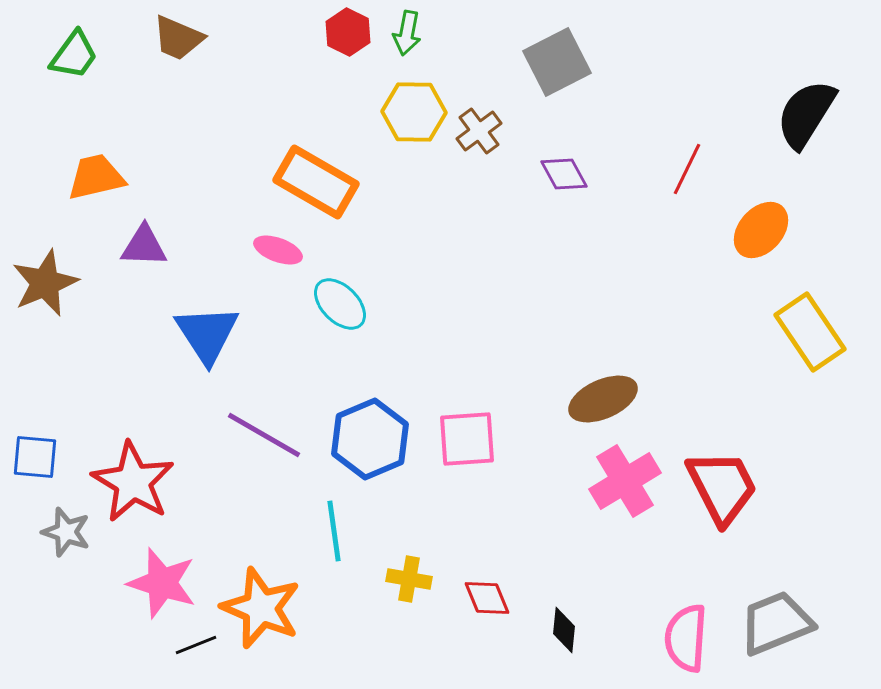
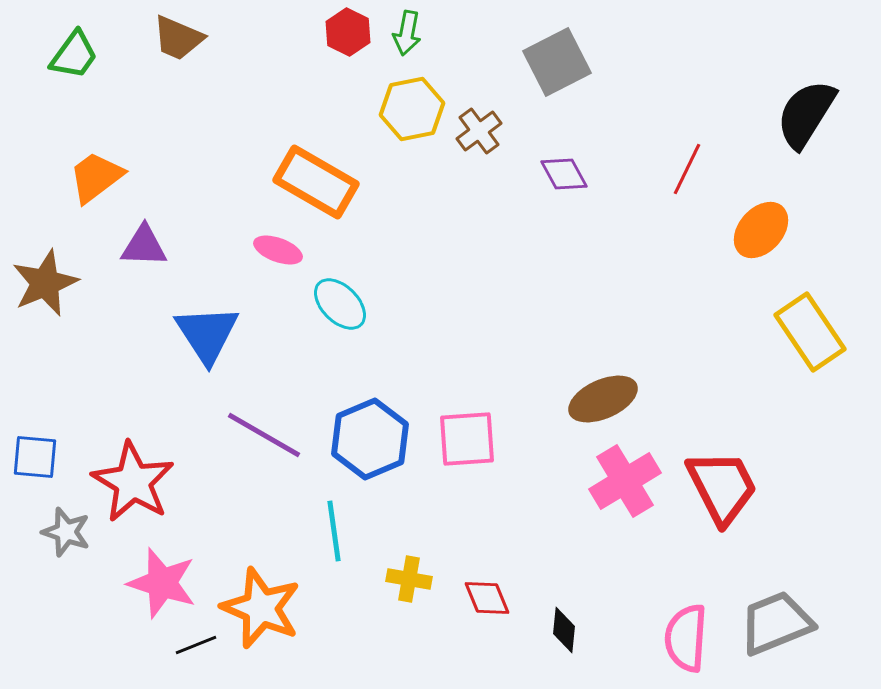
yellow hexagon: moved 2 px left, 3 px up; rotated 12 degrees counterclockwise
orange trapezoid: rotated 24 degrees counterclockwise
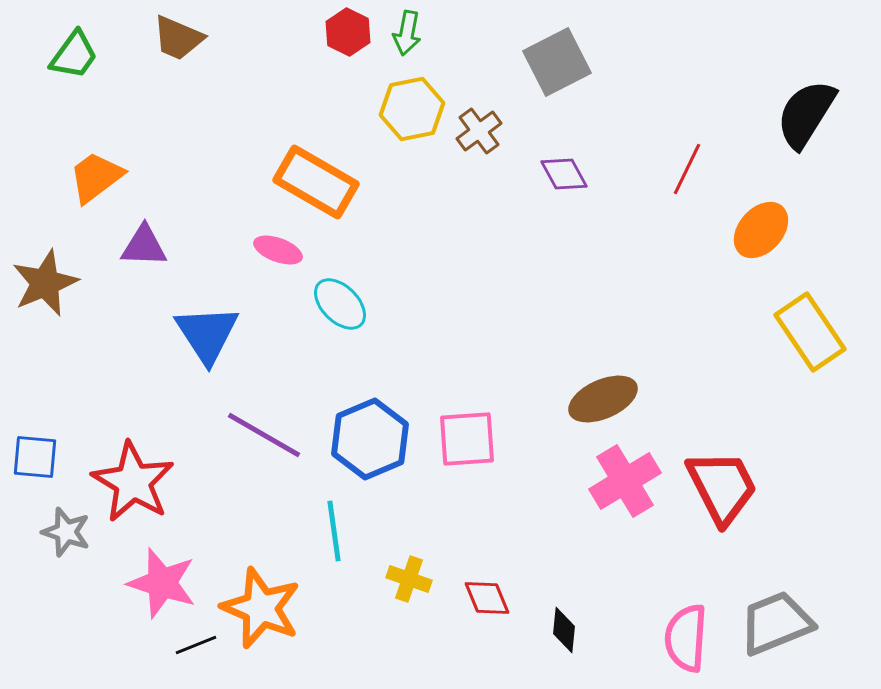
yellow cross: rotated 9 degrees clockwise
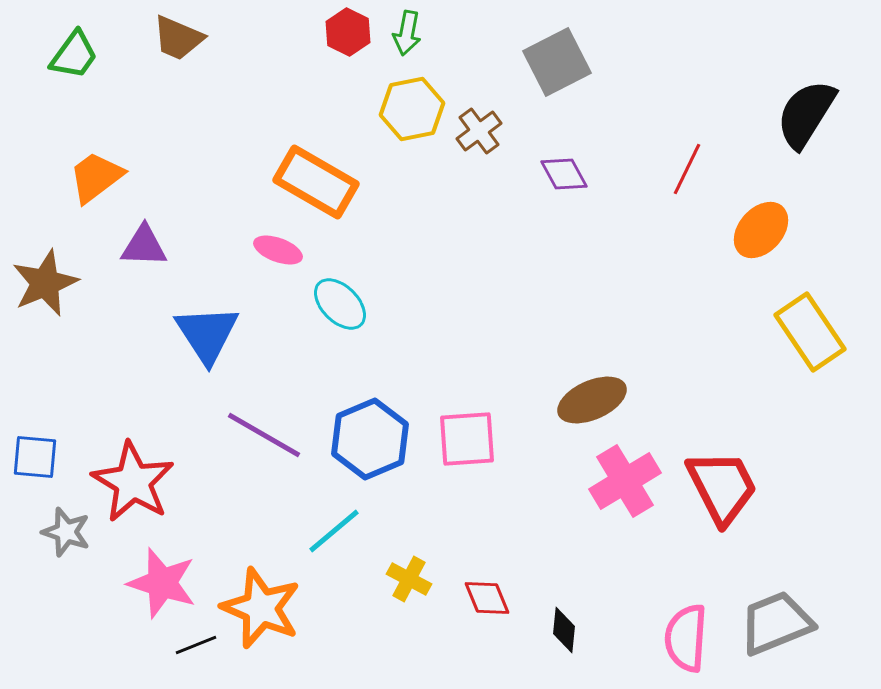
brown ellipse: moved 11 px left, 1 px down
cyan line: rotated 58 degrees clockwise
yellow cross: rotated 9 degrees clockwise
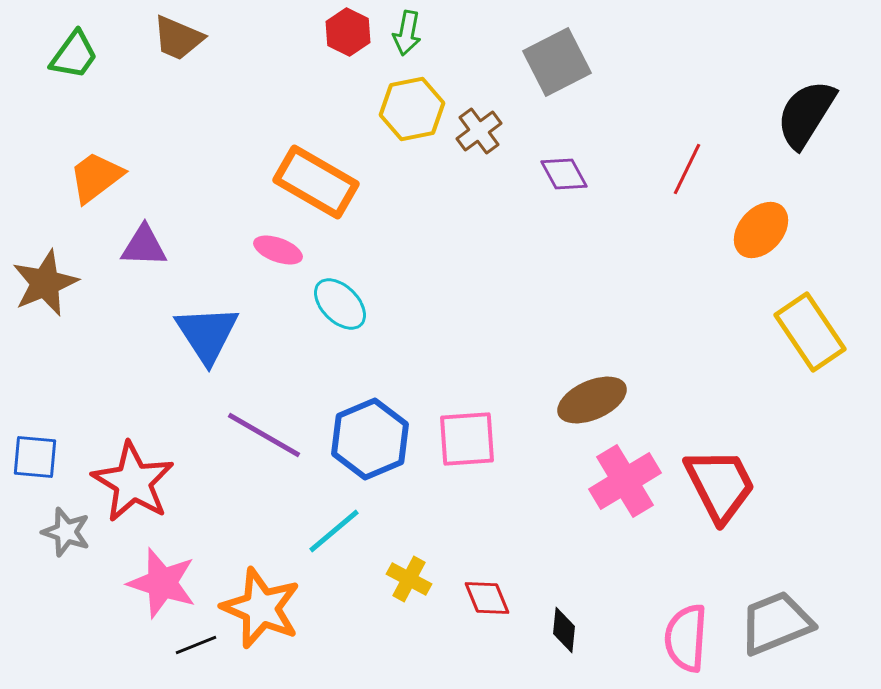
red trapezoid: moved 2 px left, 2 px up
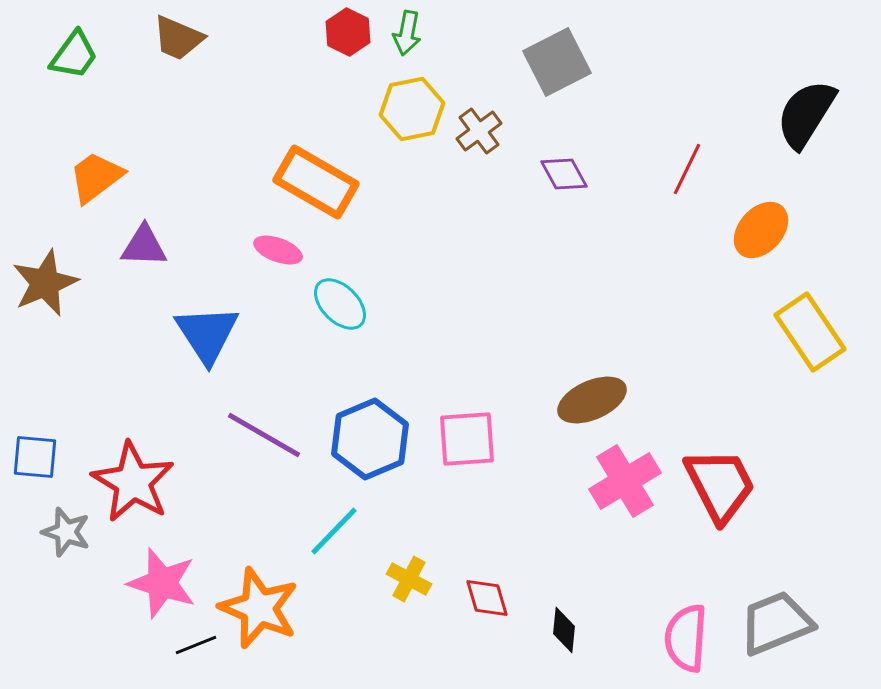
cyan line: rotated 6 degrees counterclockwise
red diamond: rotated 6 degrees clockwise
orange star: moved 2 px left
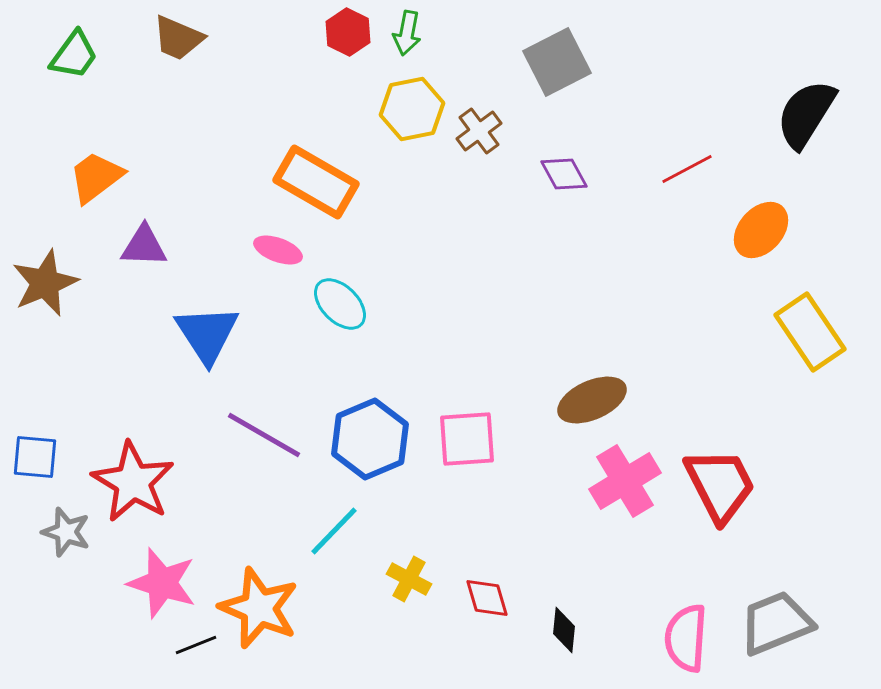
red line: rotated 36 degrees clockwise
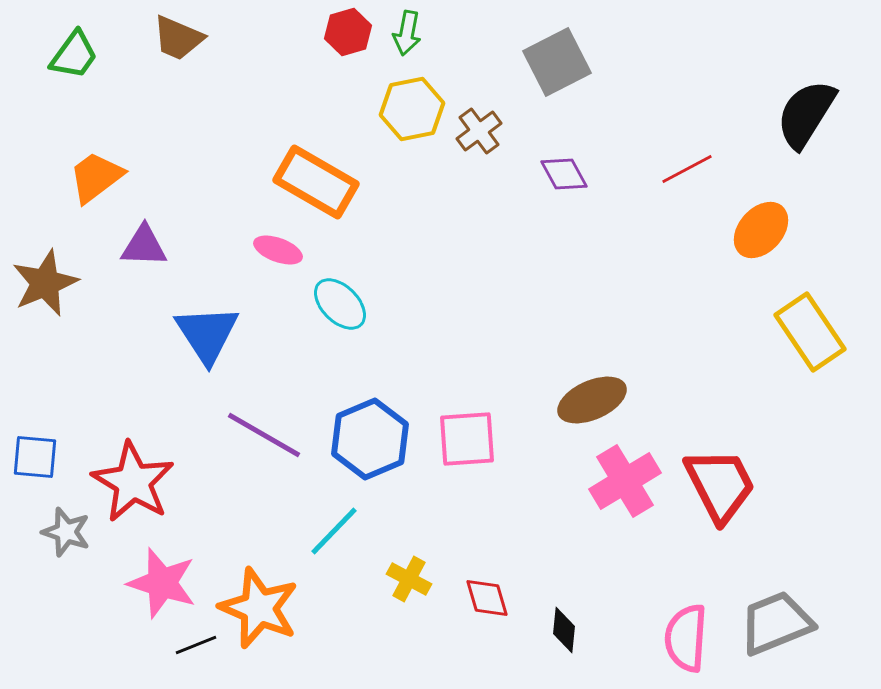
red hexagon: rotated 18 degrees clockwise
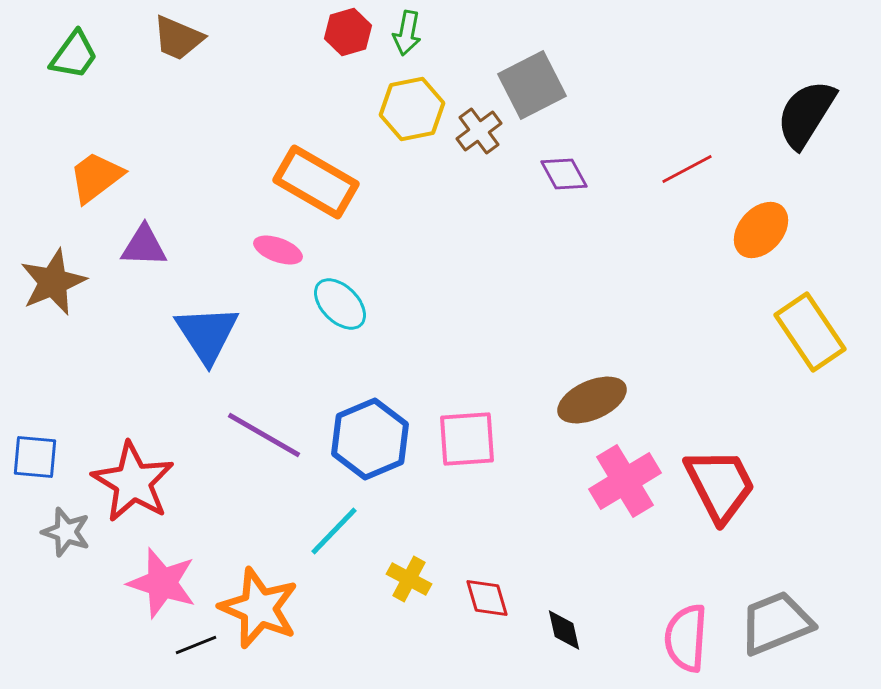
gray square: moved 25 px left, 23 px down
brown star: moved 8 px right, 1 px up
black diamond: rotated 18 degrees counterclockwise
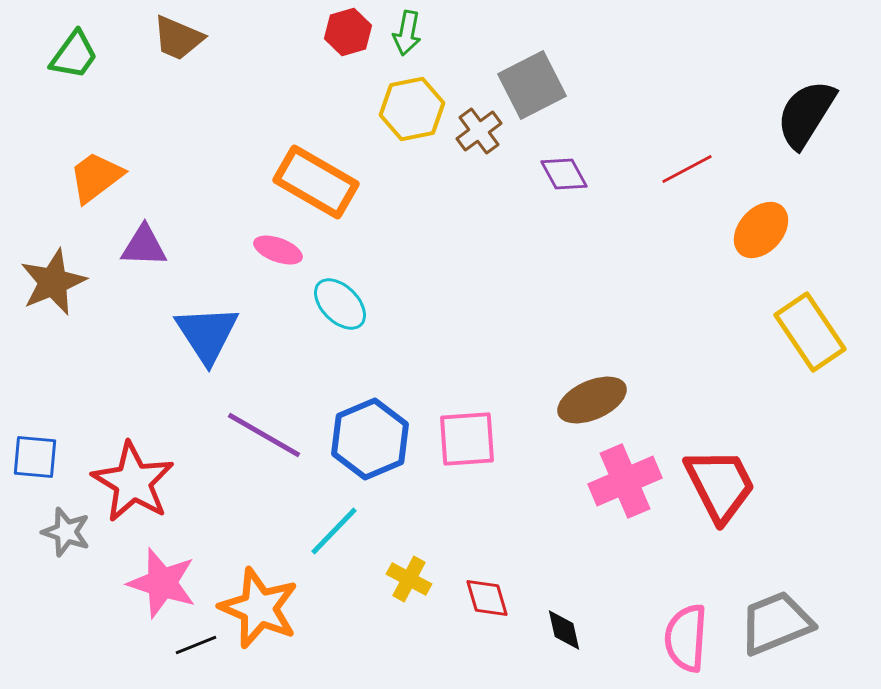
pink cross: rotated 8 degrees clockwise
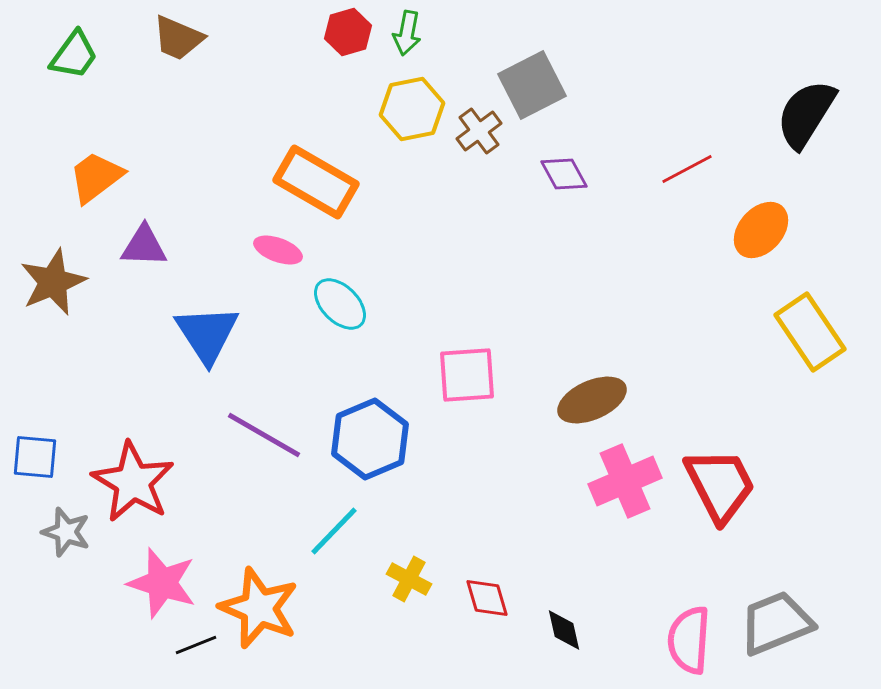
pink square: moved 64 px up
pink semicircle: moved 3 px right, 2 px down
